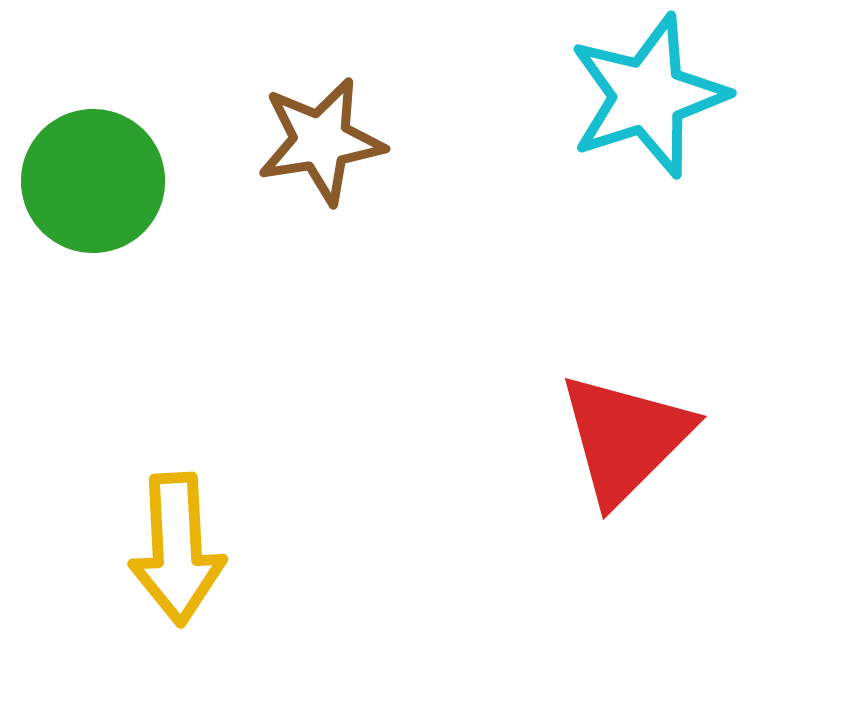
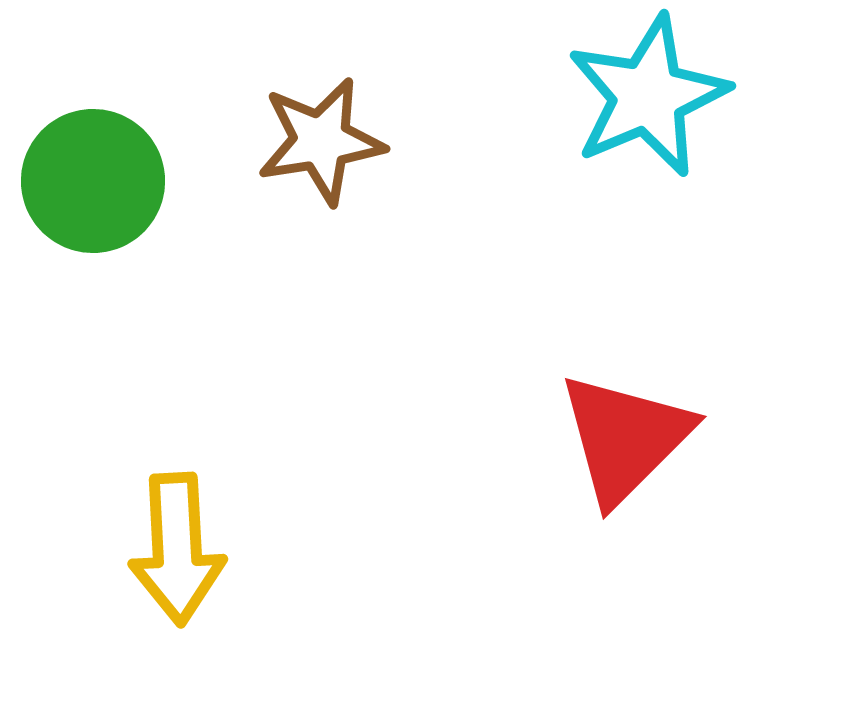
cyan star: rotated 5 degrees counterclockwise
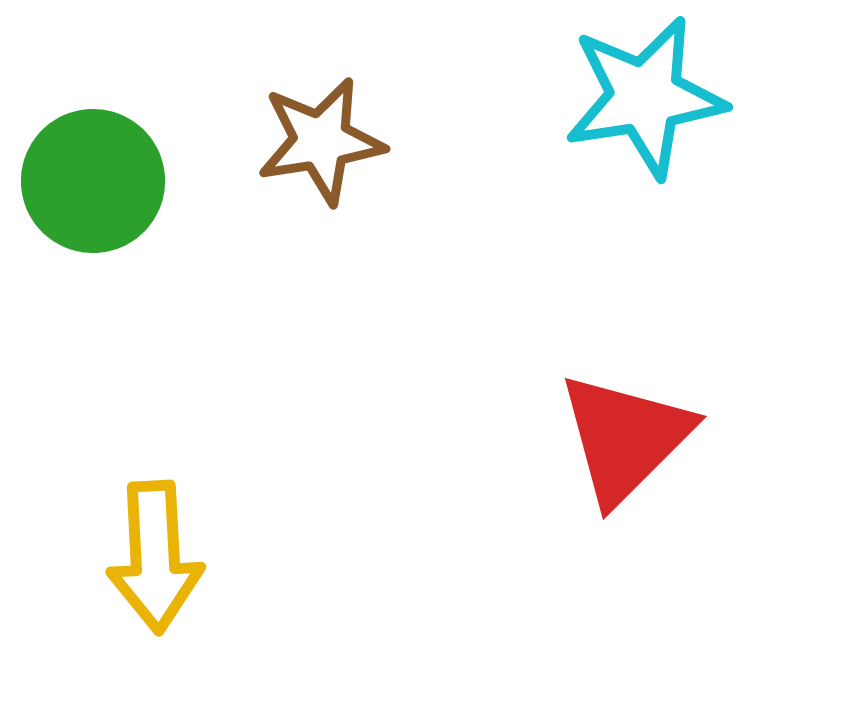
cyan star: moved 3 px left, 1 px down; rotated 14 degrees clockwise
yellow arrow: moved 22 px left, 8 px down
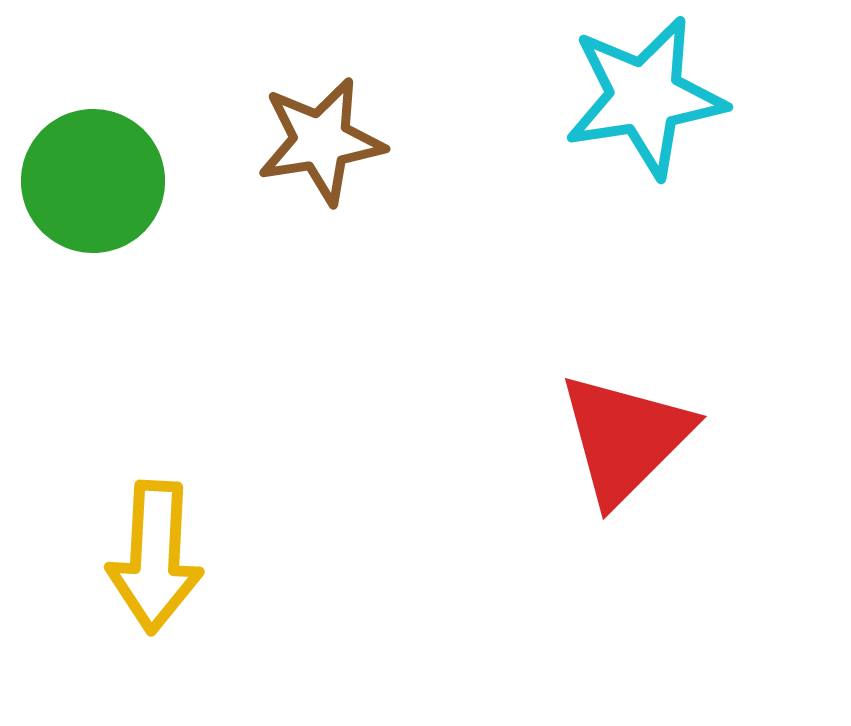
yellow arrow: rotated 6 degrees clockwise
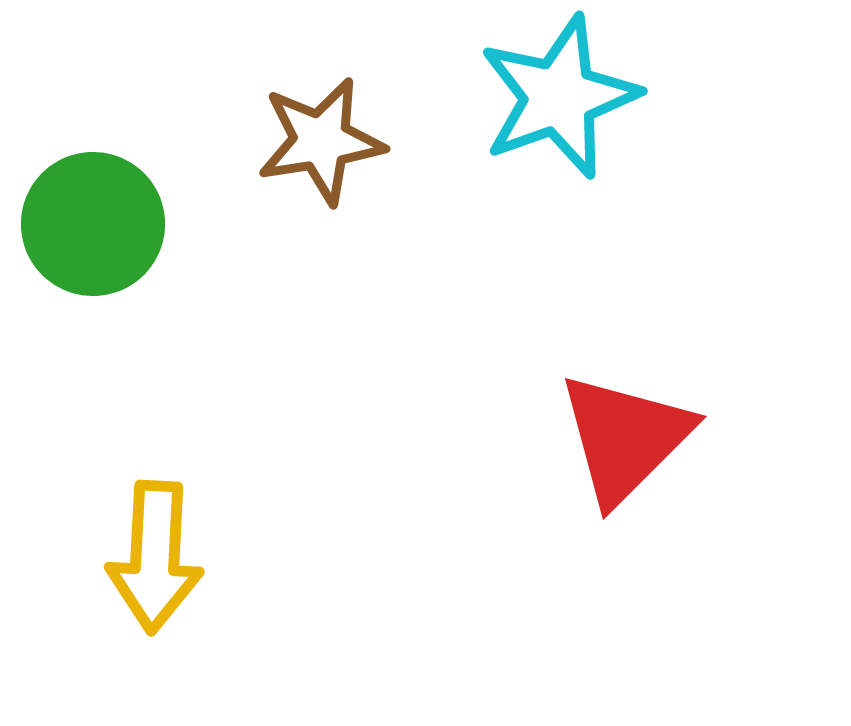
cyan star: moved 86 px left; rotated 11 degrees counterclockwise
green circle: moved 43 px down
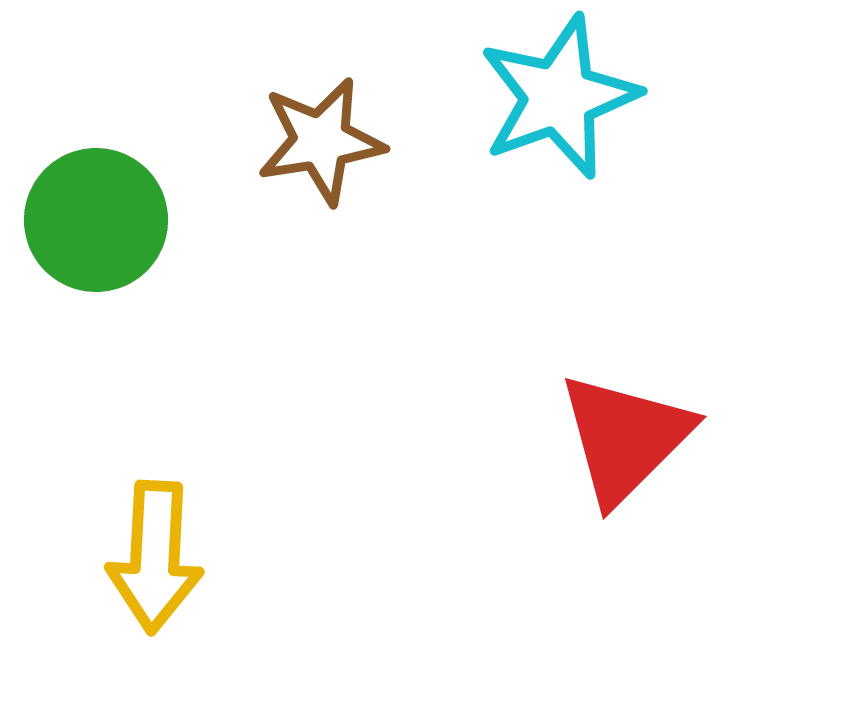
green circle: moved 3 px right, 4 px up
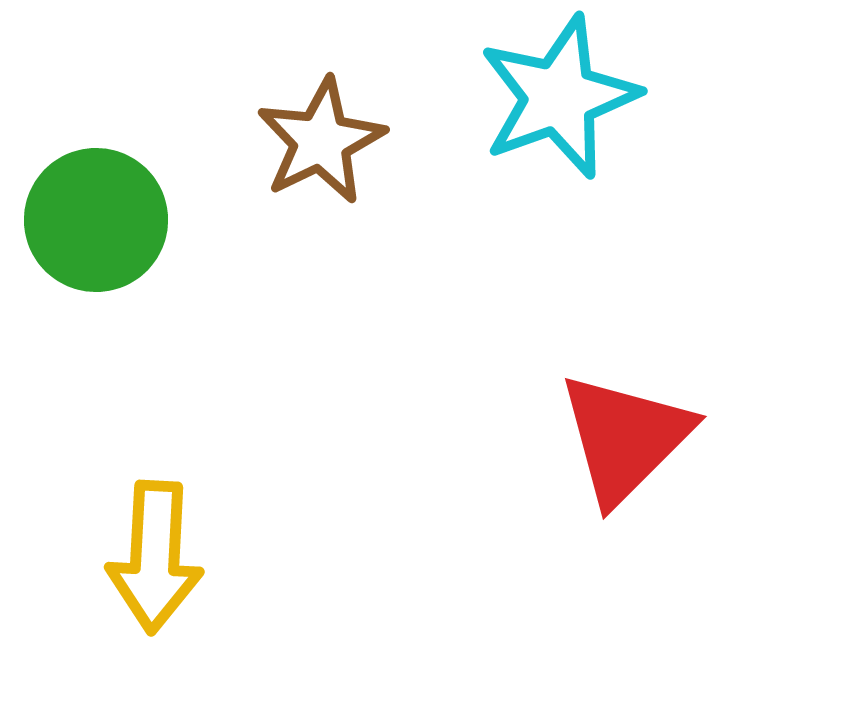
brown star: rotated 17 degrees counterclockwise
